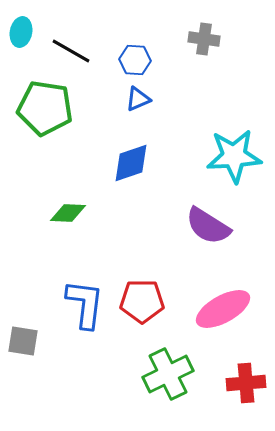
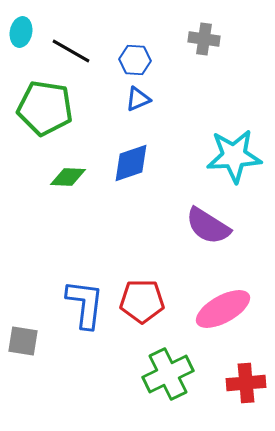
green diamond: moved 36 px up
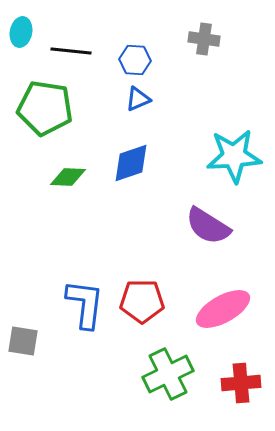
black line: rotated 24 degrees counterclockwise
red cross: moved 5 px left
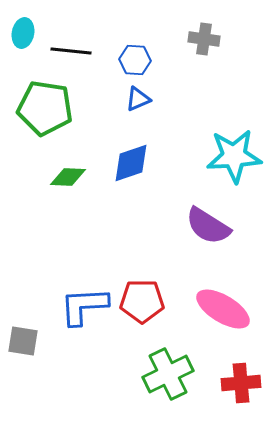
cyan ellipse: moved 2 px right, 1 px down
blue L-shape: moved 1 px left, 2 px down; rotated 100 degrees counterclockwise
pink ellipse: rotated 60 degrees clockwise
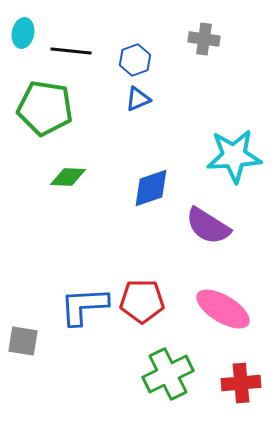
blue hexagon: rotated 24 degrees counterclockwise
blue diamond: moved 20 px right, 25 px down
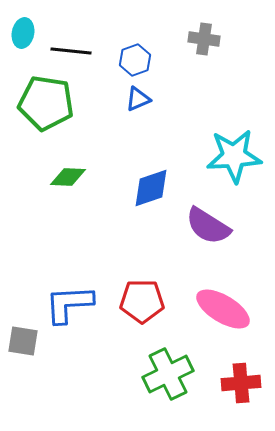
green pentagon: moved 1 px right, 5 px up
blue L-shape: moved 15 px left, 2 px up
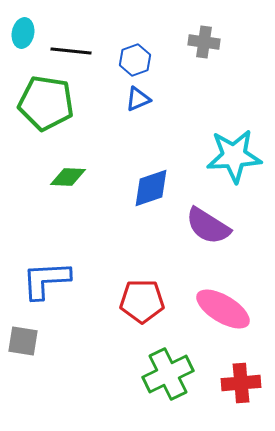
gray cross: moved 3 px down
blue L-shape: moved 23 px left, 24 px up
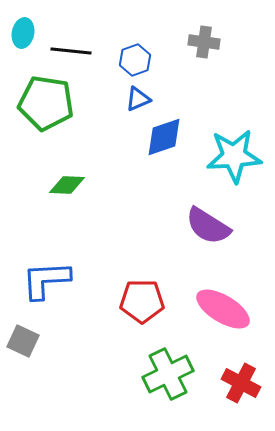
green diamond: moved 1 px left, 8 px down
blue diamond: moved 13 px right, 51 px up
gray square: rotated 16 degrees clockwise
red cross: rotated 33 degrees clockwise
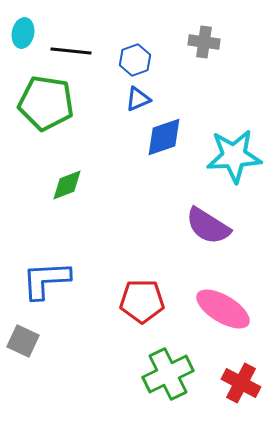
green diamond: rotated 24 degrees counterclockwise
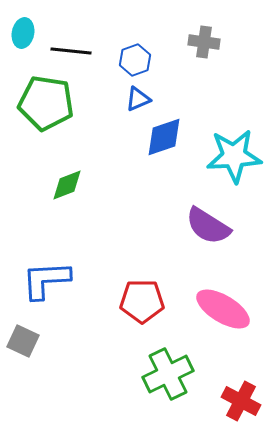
red cross: moved 18 px down
